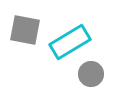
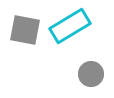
cyan rectangle: moved 16 px up
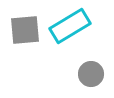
gray square: rotated 16 degrees counterclockwise
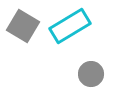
gray square: moved 2 px left, 4 px up; rotated 36 degrees clockwise
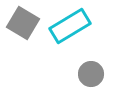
gray square: moved 3 px up
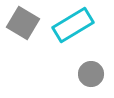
cyan rectangle: moved 3 px right, 1 px up
